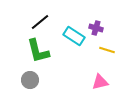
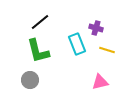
cyan rectangle: moved 3 px right, 8 px down; rotated 35 degrees clockwise
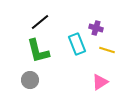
pink triangle: rotated 18 degrees counterclockwise
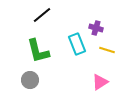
black line: moved 2 px right, 7 px up
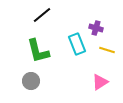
gray circle: moved 1 px right, 1 px down
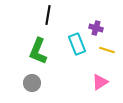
black line: moved 6 px right; rotated 42 degrees counterclockwise
green L-shape: rotated 36 degrees clockwise
gray circle: moved 1 px right, 2 px down
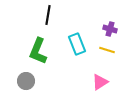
purple cross: moved 14 px right, 1 px down
gray circle: moved 6 px left, 2 px up
